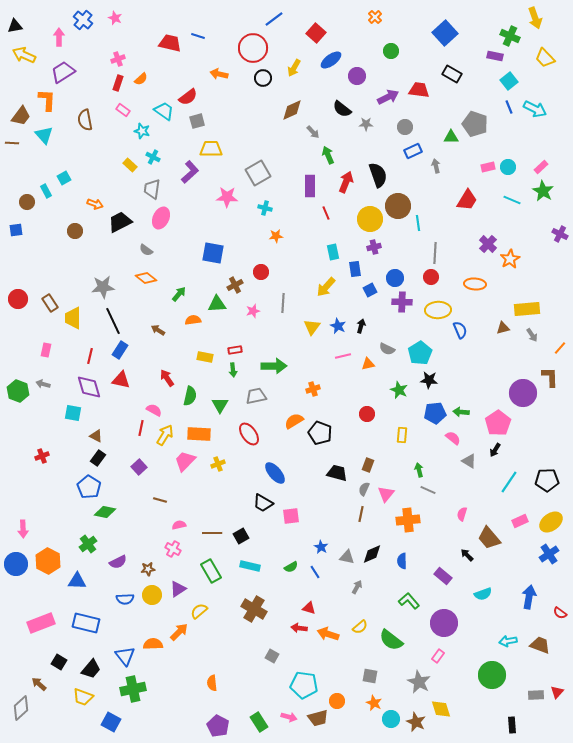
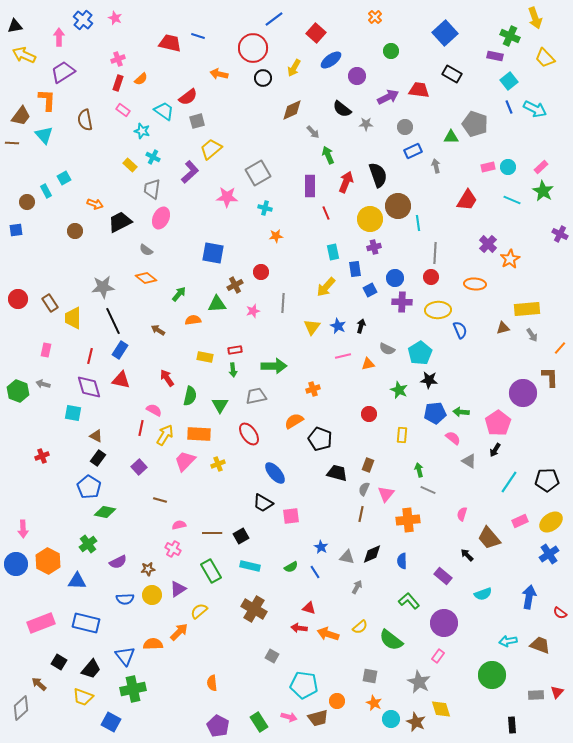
yellow trapezoid at (211, 149): rotated 40 degrees counterclockwise
red circle at (367, 414): moved 2 px right
black pentagon at (320, 433): moved 6 px down
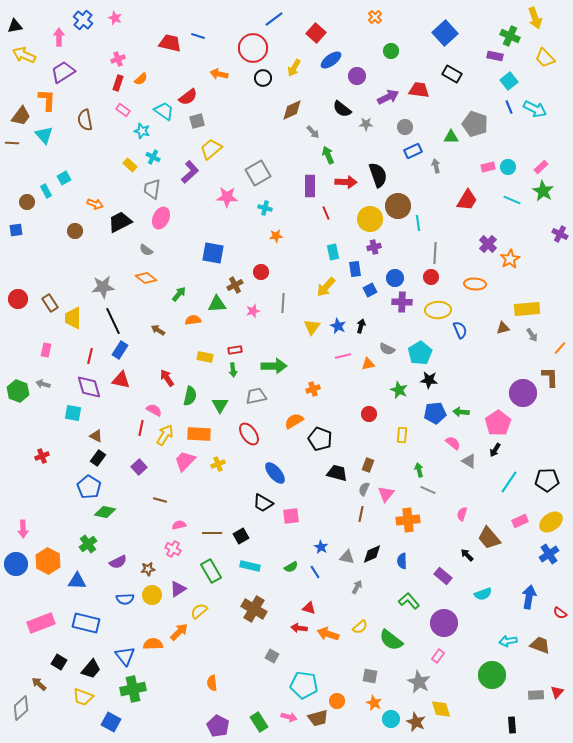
red arrow at (346, 182): rotated 70 degrees clockwise
pink semicircle at (453, 438): moved 5 px down
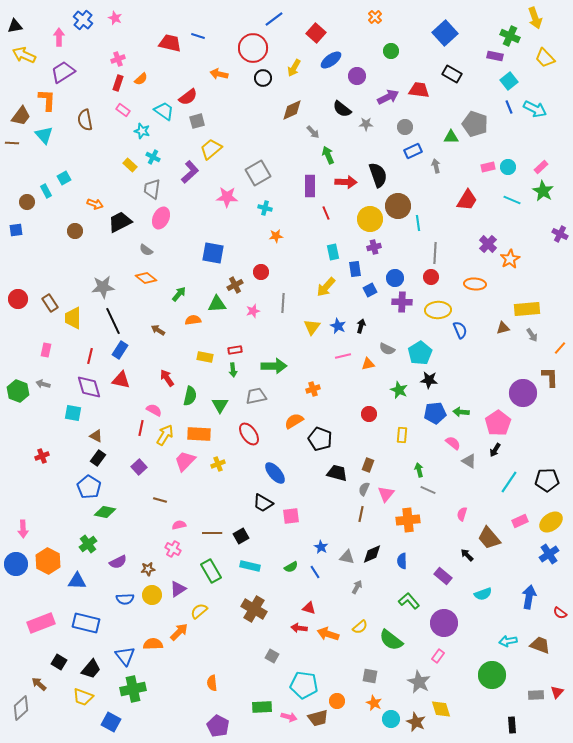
green rectangle at (259, 722): moved 3 px right, 15 px up; rotated 60 degrees counterclockwise
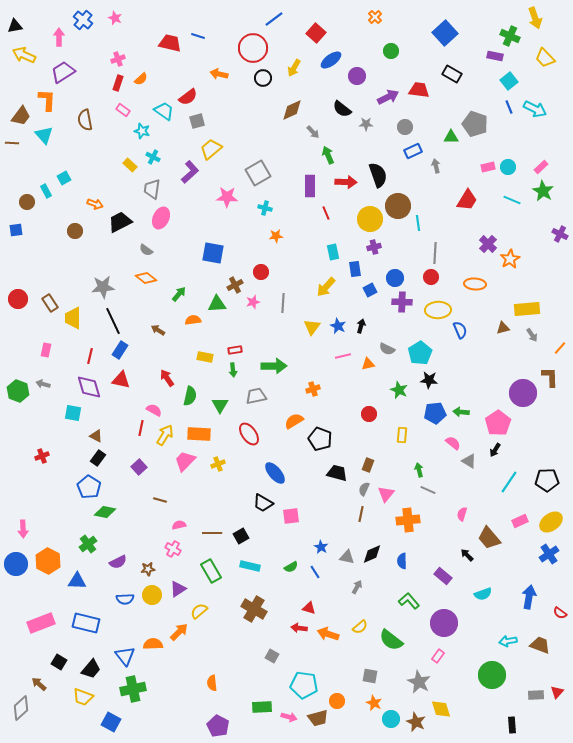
pink star at (253, 311): moved 9 px up
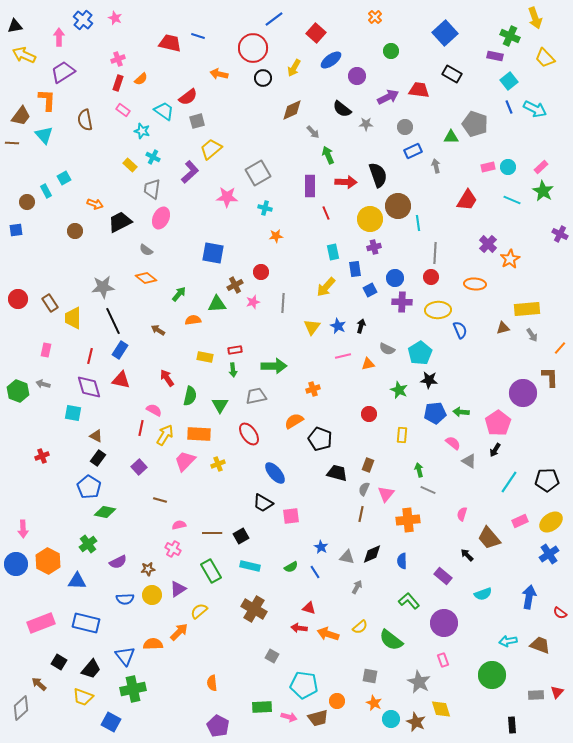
pink rectangle at (438, 656): moved 5 px right, 4 px down; rotated 56 degrees counterclockwise
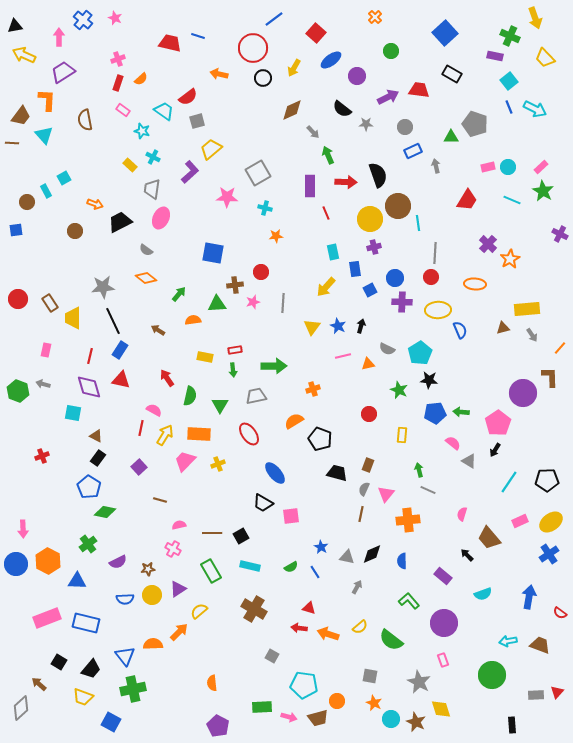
brown cross at (235, 285): rotated 21 degrees clockwise
pink rectangle at (41, 623): moved 6 px right, 5 px up
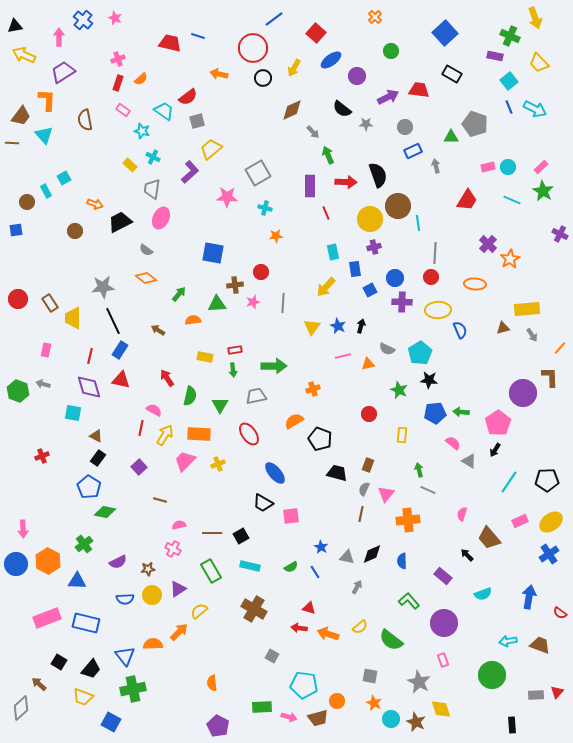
yellow trapezoid at (545, 58): moved 6 px left, 5 px down
green cross at (88, 544): moved 4 px left
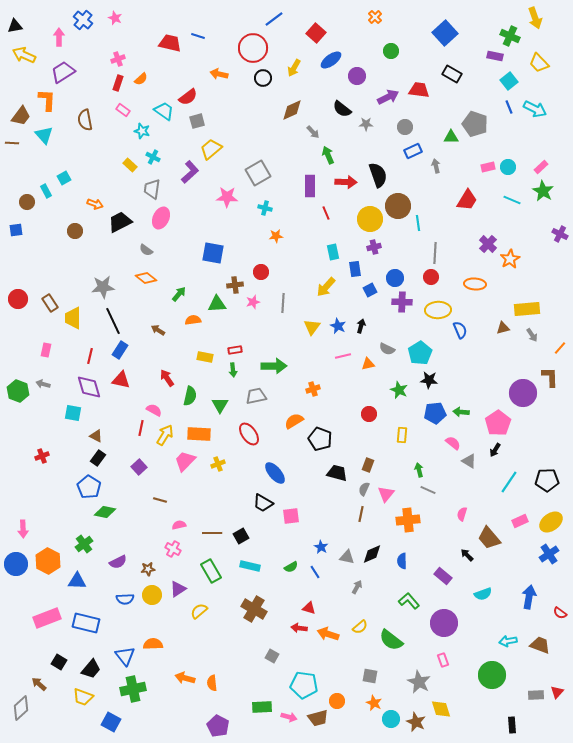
orange arrow at (179, 632): moved 6 px right, 46 px down; rotated 120 degrees counterclockwise
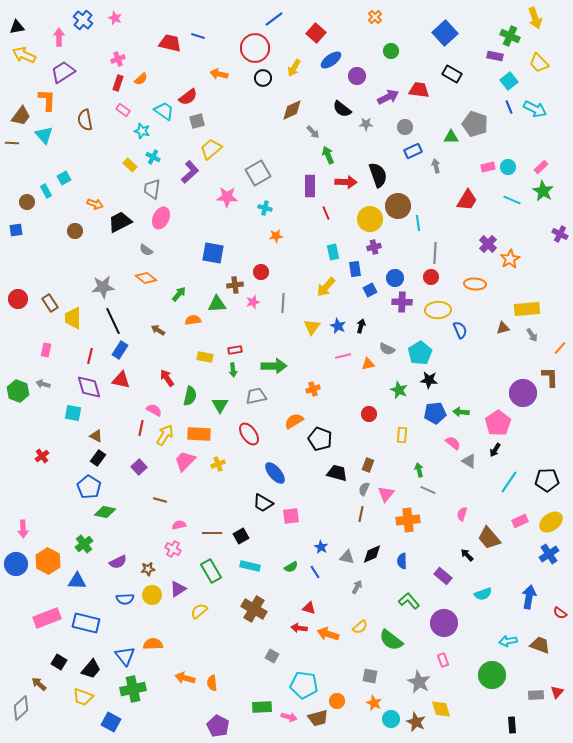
black triangle at (15, 26): moved 2 px right, 1 px down
red circle at (253, 48): moved 2 px right
red cross at (42, 456): rotated 16 degrees counterclockwise
